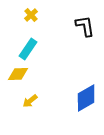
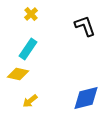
yellow cross: moved 1 px up
black L-shape: rotated 10 degrees counterclockwise
yellow diamond: rotated 15 degrees clockwise
blue diamond: rotated 16 degrees clockwise
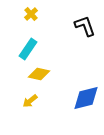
yellow diamond: moved 21 px right
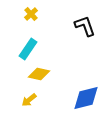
yellow arrow: moved 1 px left, 1 px up
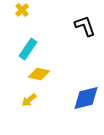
yellow cross: moved 9 px left, 4 px up
